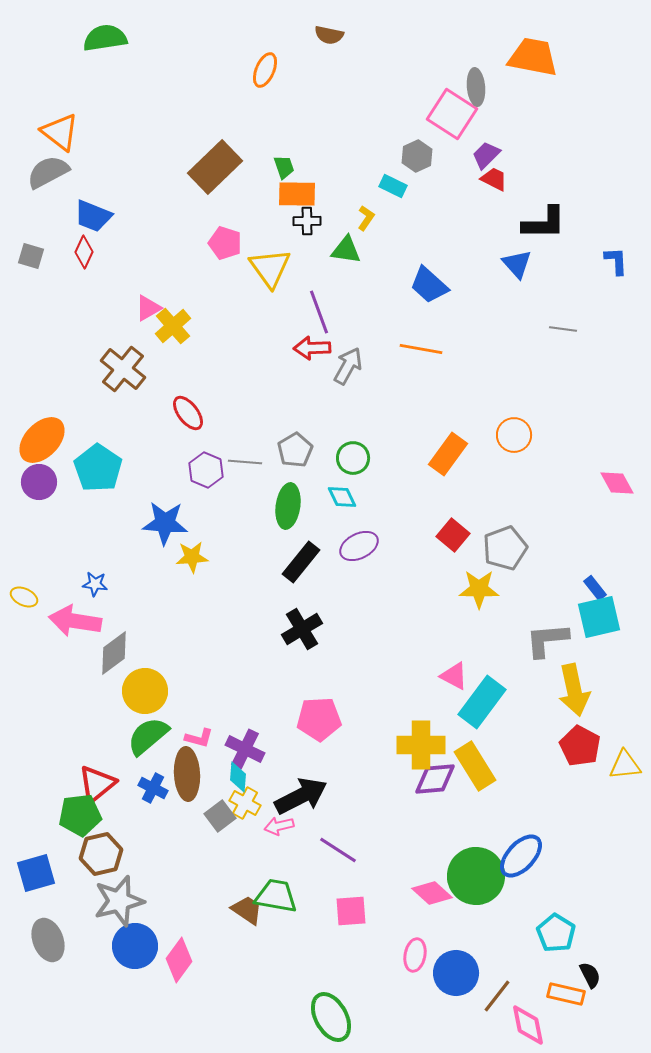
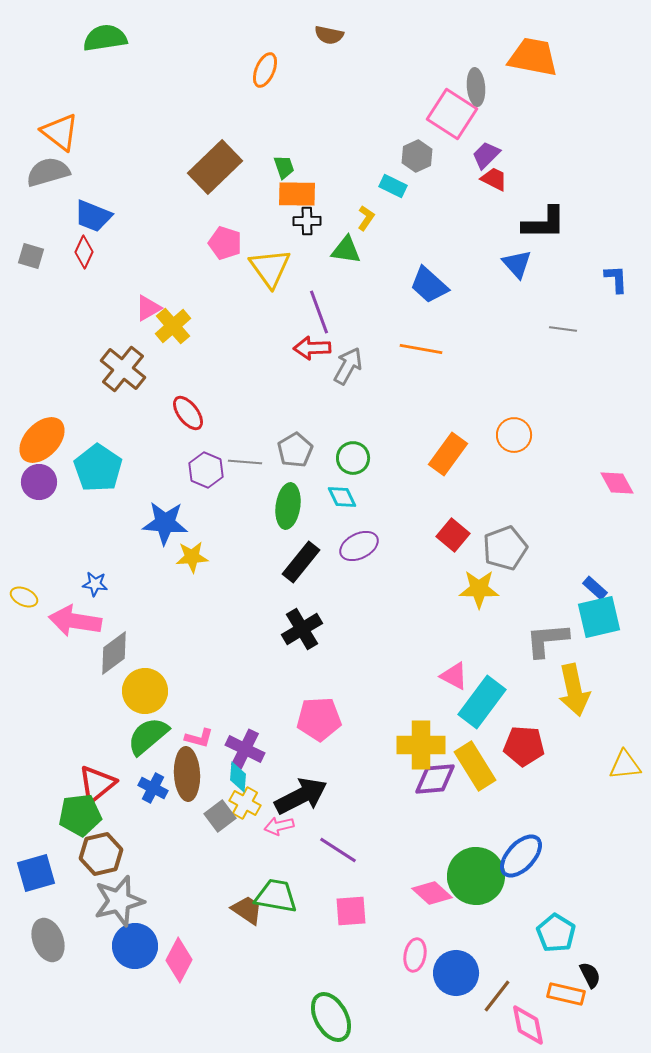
gray semicircle at (48, 172): rotated 12 degrees clockwise
blue L-shape at (616, 261): moved 18 px down
blue rectangle at (595, 588): rotated 10 degrees counterclockwise
red pentagon at (580, 746): moved 56 px left; rotated 24 degrees counterclockwise
pink diamond at (179, 960): rotated 9 degrees counterclockwise
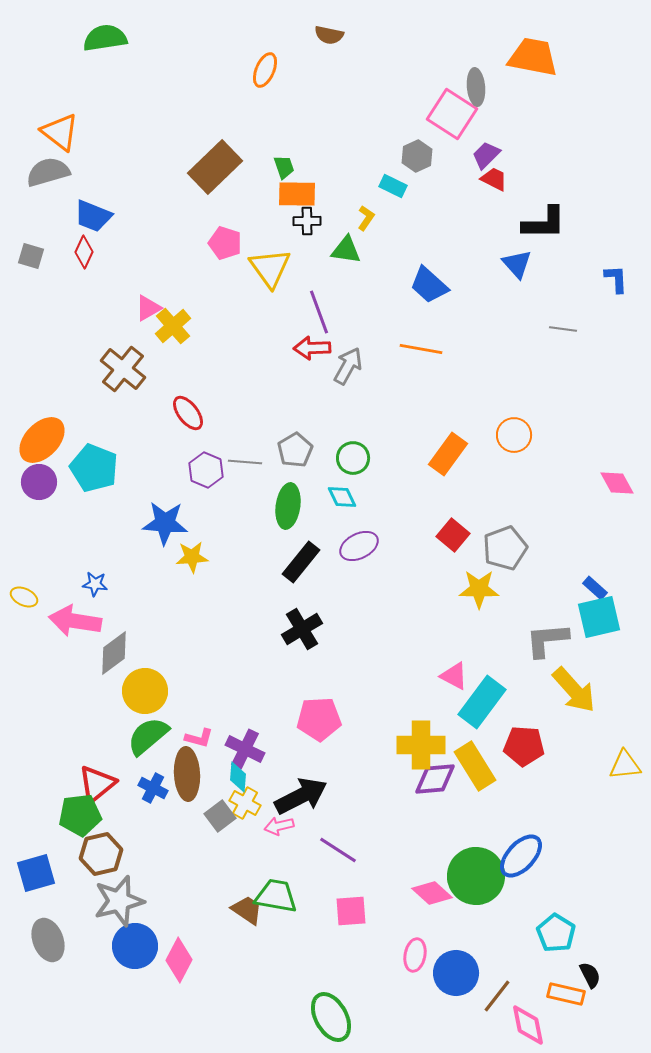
cyan pentagon at (98, 468): moved 4 px left; rotated 12 degrees counterclockwise
yellow arrow at (574, 690): rotated 30 degrees counterclockwise
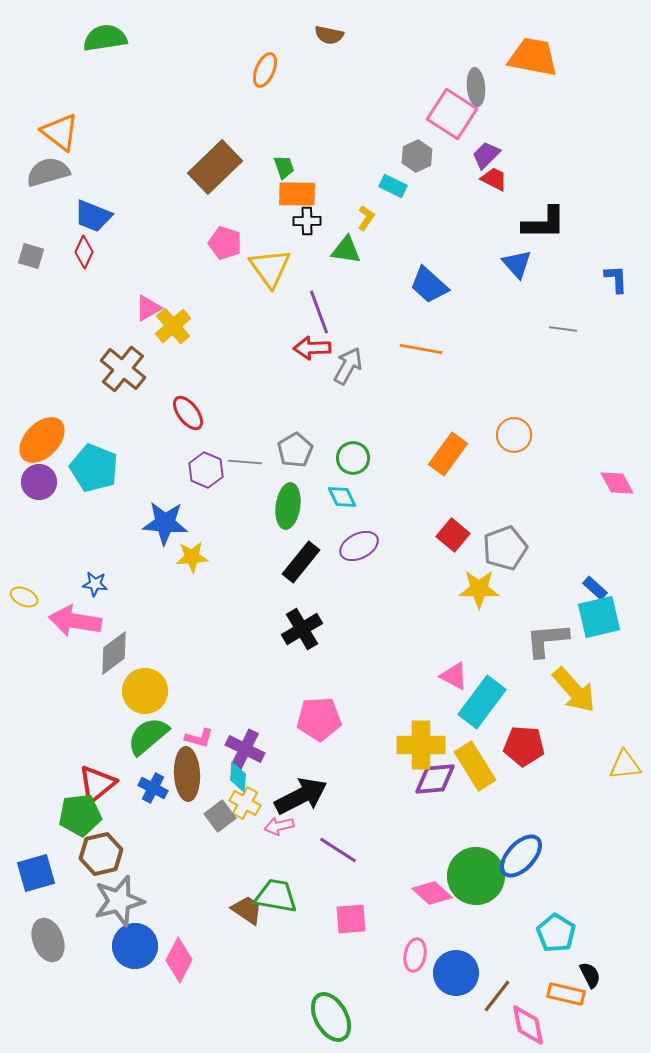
pink square at (351, 911): moved 8 px down
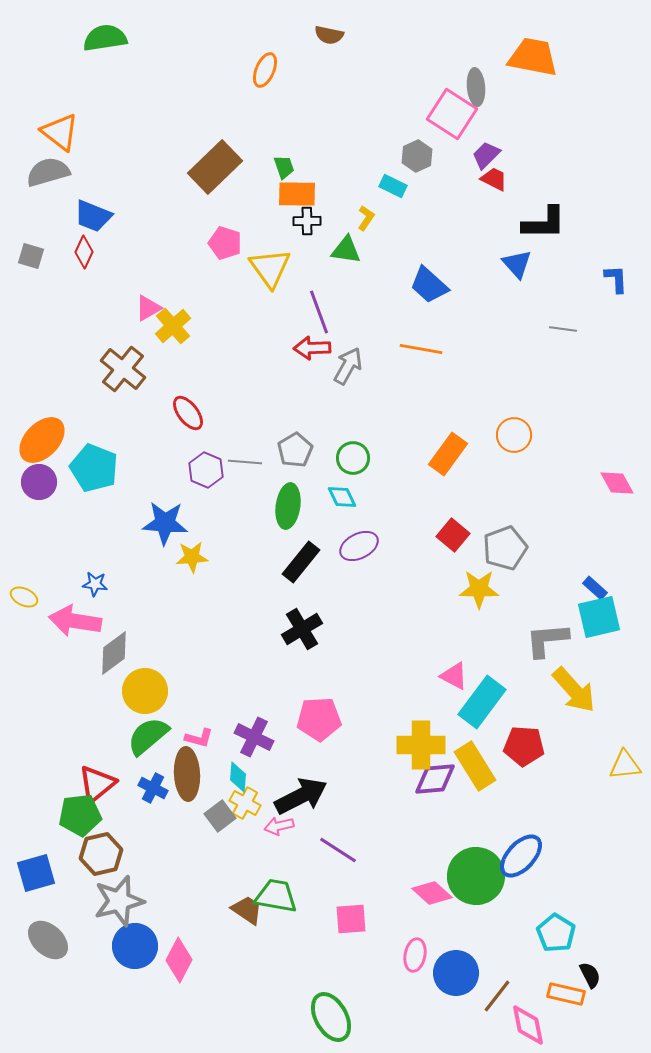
purple cross at (245, 749): moved 9 px right, 12 px up
gray ellipse at (48, 940): rotated 27 degrees counterclockwise
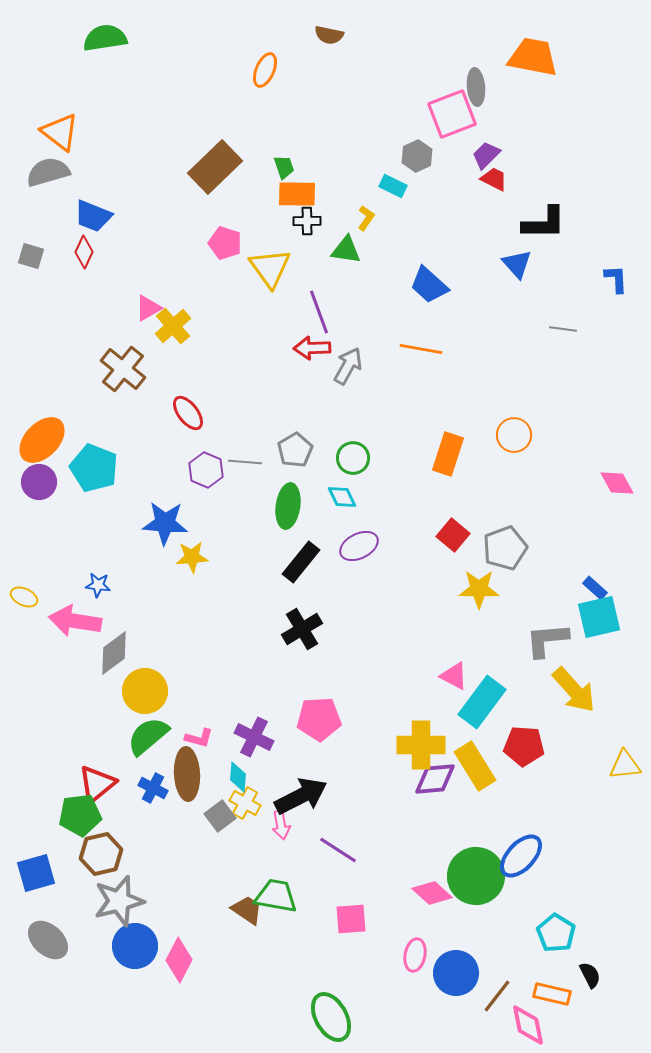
pink square at (452, 114): rotated 36 degrees clockwise
orange rectangle at (448, 454): rotated 18 degrees counterclockwise
blue star at (95, 584): moved 3 px right, 1 px down
pink arrow at (279, 826): moved 2 px right, 1 px up; rotated 88 degrees counterclockwise
orange rectangle at (566, 994): moved 14 px left
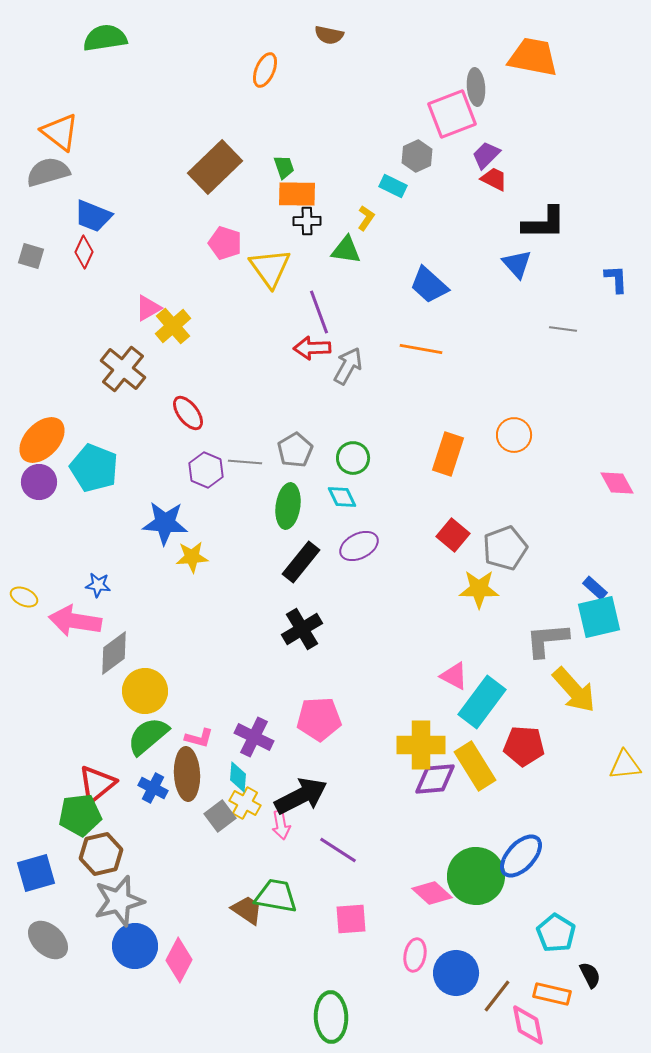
green ellipse at (331, 1017): rotated 27 degrees clockwise
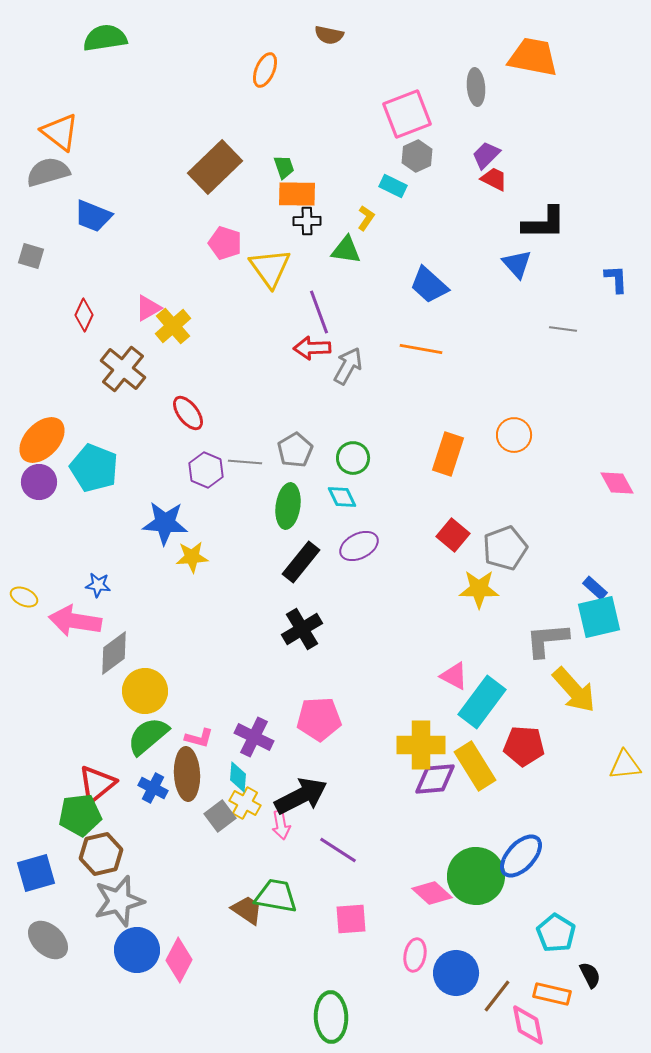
pink square at (452, 114): moved 45 px left
red diamond at (84, 252): moved 63 px down
blue circle at (135, 946): moved 2 px right, 4 px down
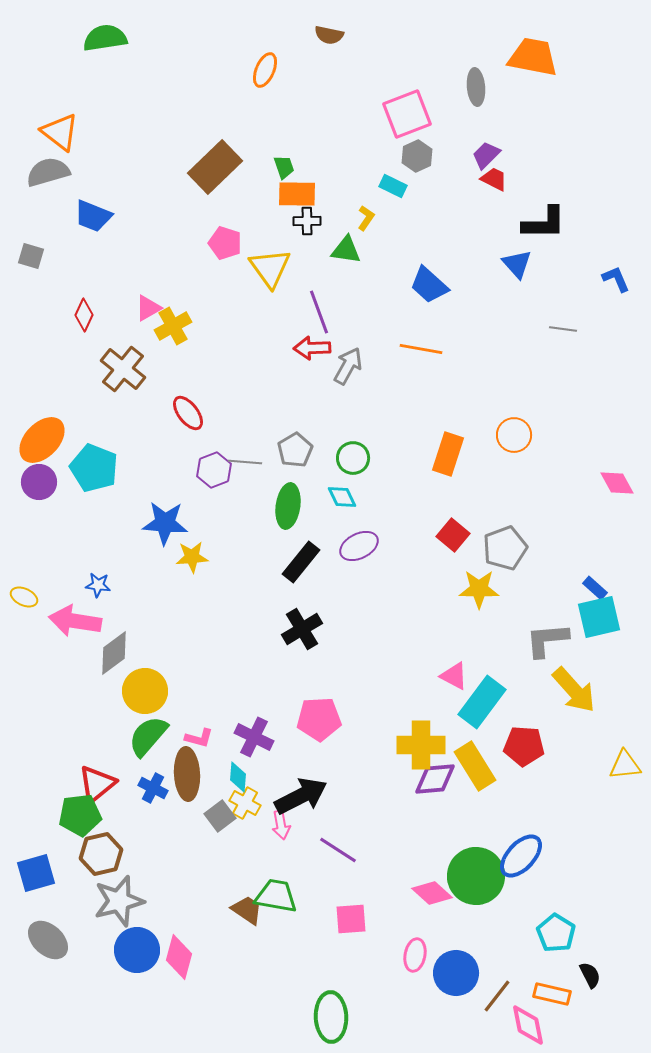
blue L-shape at (616, 279): rotated 20 degrees counterclockwise
yellow cross at (173, 326): rotated 12 degrees clockwise
purple hexagon at (206, 470): moved 8 px right; rotated 16 degrees clockwise
green semicircle at (148, 736): rotated 9 degrees counterclockwise
pink diamond at (179, 960): moved 3 px up; rotated 12 degrees counterclockwise
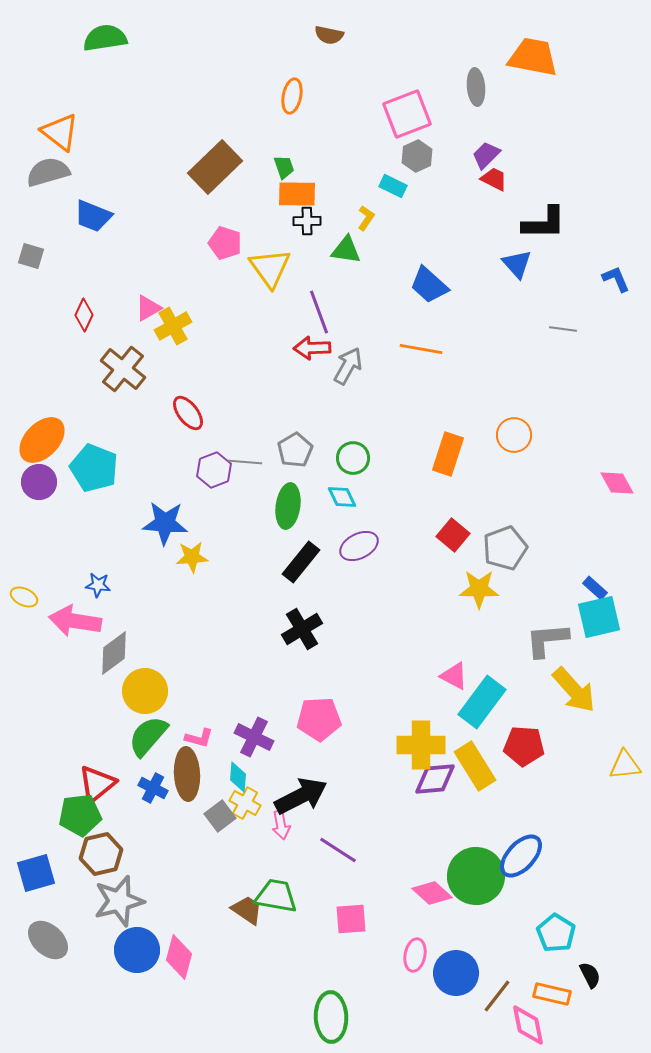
orange ellipse at (265, 70): moved 27 px right, 26 px down; rotated 12 degrees counterclockwise
